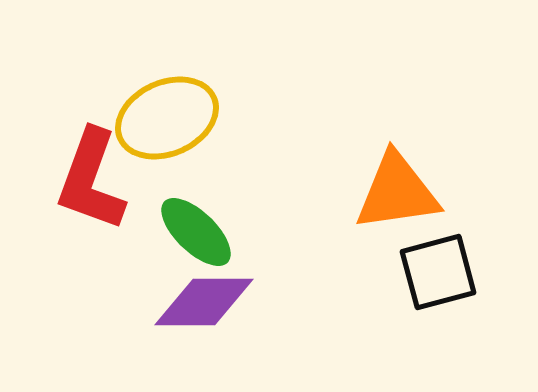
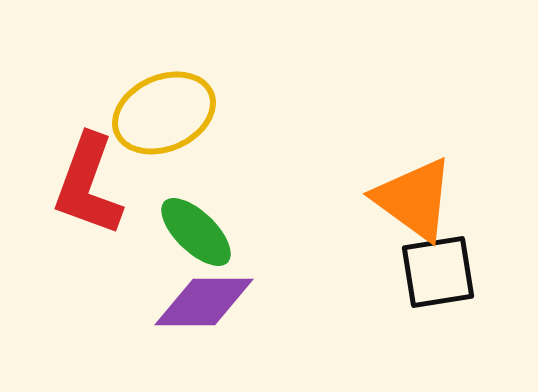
yellow ellipse: moved 3 px left, 5 px up
red L-shape: moved 3 px left, 5 px down
orange triangle: moved 17 px right, 7 px down; rotated 44 degrees clockwise
black square: rotated 6 degrees clockwise
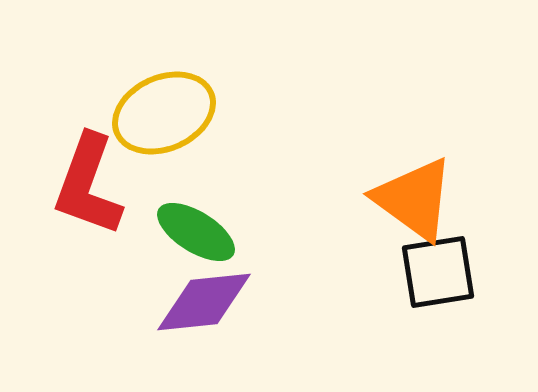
green ellipse: rotated 12 degrees counterclockwise
purple diamond: rotated 6 degrees counterclockwise
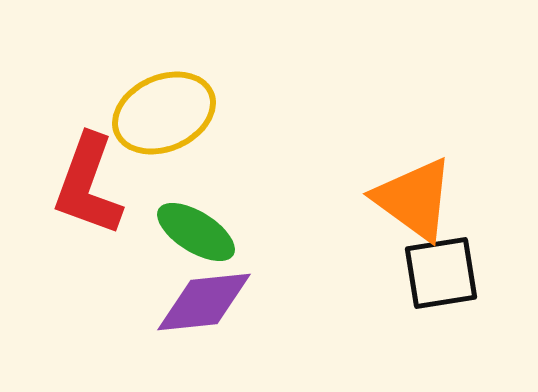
black square: moved 3 px right, 1 px down
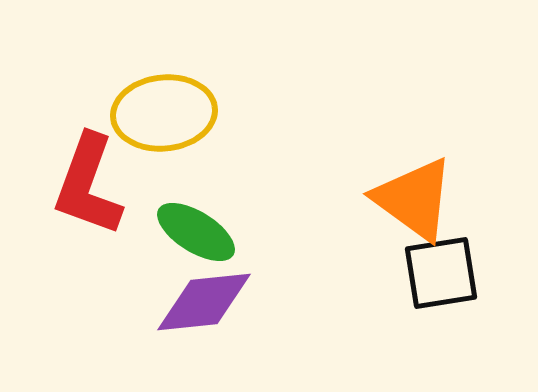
yellow ellipse: rotated 18 degrees clockwise
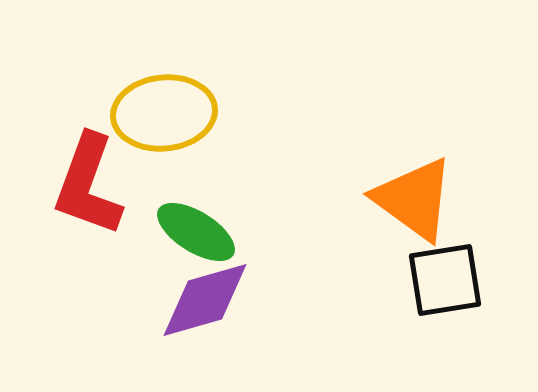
black square: moved 4 px right, 7 px down
purple diamond: moved 1 px right, 2 px up; rotated 10 degrees counterclockwise
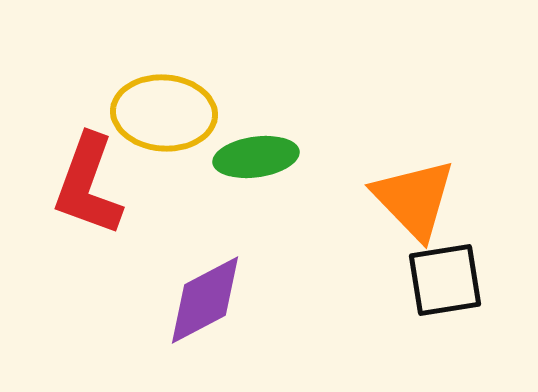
yellow ellipse: rotated 10 degrees clockwise
orange triangle: rotated 10 degrees clockwise
green ellipse: moved 60 px right, 75 px up; rotated 40 degrees counterclockwise
purple diamond: rotated 12 degrees counterclockwise
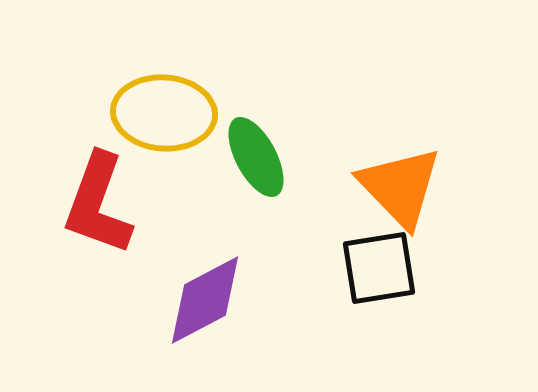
green ellipse: rotated 70 degrees clockwise
red L-shape: moved 10 px right, 19 px down
orange triangle: moved 14 px left, 12 px up
black square: moved 66 px left, 12 px up
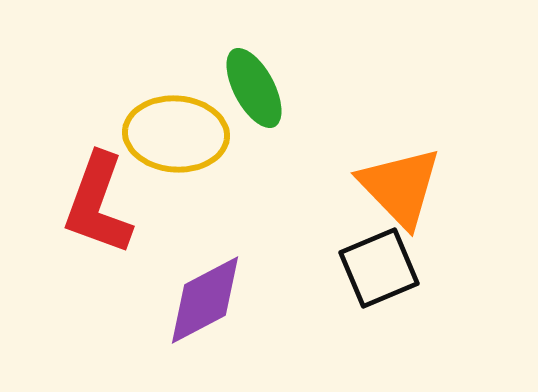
yellow ellipse: moved 12 px right, 21 px down
green ellipse: moved 2 px left, 69 px up
black square: rotated 14 degrees counterclockwise
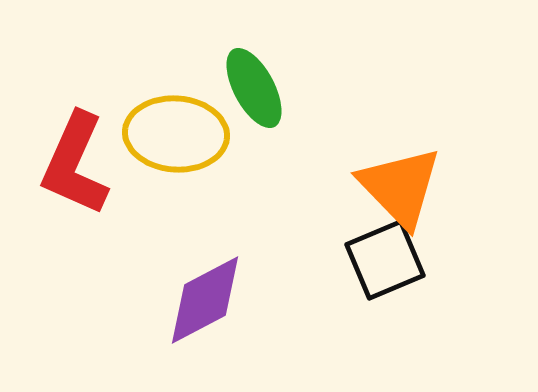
red L-shape: moved 23 px left, 40 px up; rotated 4 degrees clockwise
black square: moved 6 px right, 8 px up
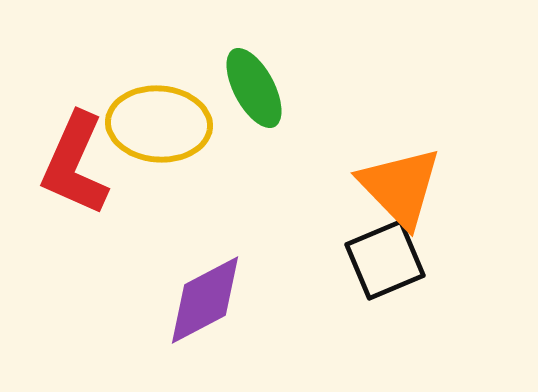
yellow ellipse: moved 17 px left, 10 px up
